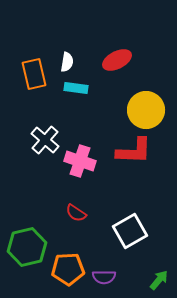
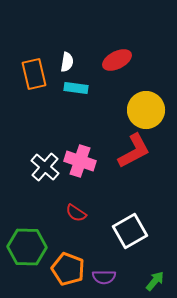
white cross: moved 27 px down
red L-shape: rotated 30 degrees counterclockwise
green hexagon: rotated 15 degrees clockwise
orange pentagon: rotated 24 degrees clockwise
green arrow: moved 4 px left, 1 px down
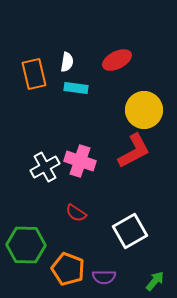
yellow circle: moved 2 px left
white cross: rotated 20 degrees clockwise
green hexagon: moved 1 px left, 2 px up
